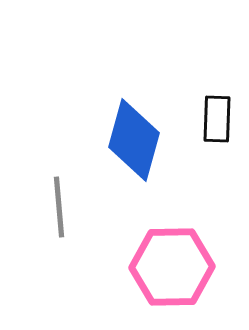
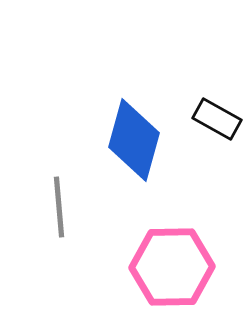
black rectangle: rotated 63 degrees counterclockwise
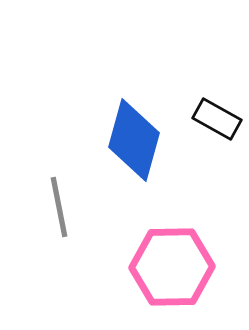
gray line: rotated 6 degrees counterclockwise
